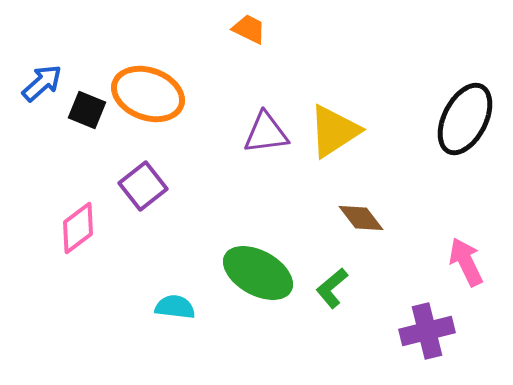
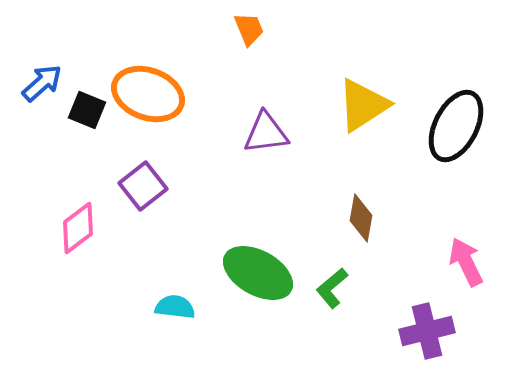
orange trapezoid: rotated 42 degrees clockwise
black ellipse: moved 9 px left, 7 px down
yellow triangle: moved 29 px right, 26 px up
brown diamond: rotated 48 degrees clockwise
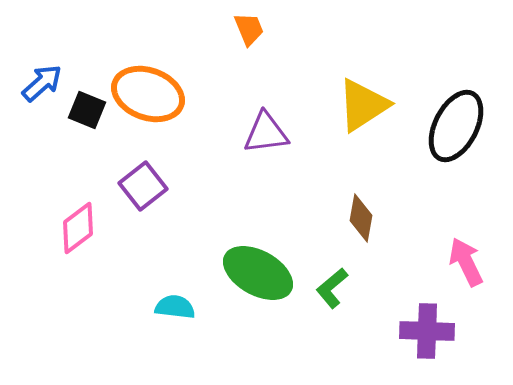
purple cross: rotated 16 degrees clockwise
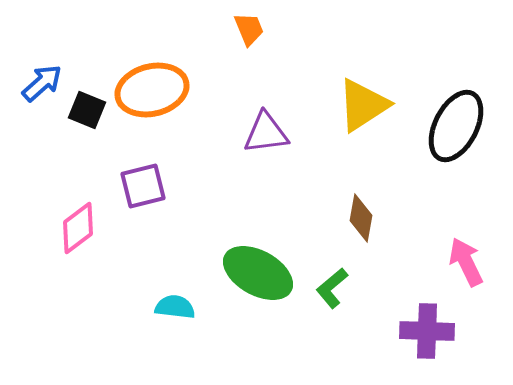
orange ellipse: moved 4 px right, 4 px up; rotated 34 degrees counterclockwise
purple square: rotated 24 degrees clockwise
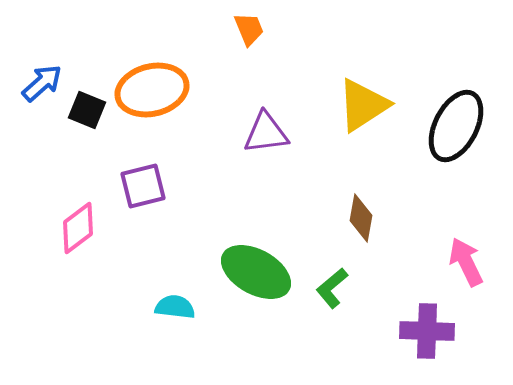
green ellipse: moved 2 px left, 1 px up
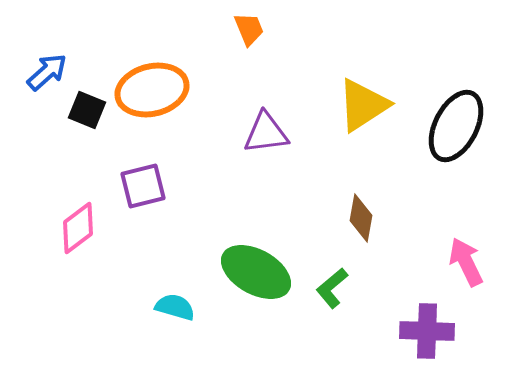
blue arrow: moved 5 px right, 11 px up
cyan semicircle: rotated 9 degrees clockwise
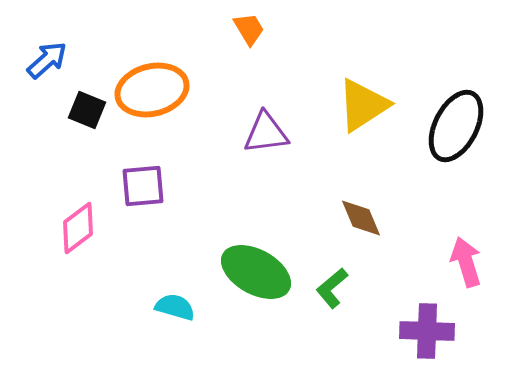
orange trapezoid: rotated 9 degrees counterclockwise
blue arrow: moved 12 px up
purple square: rotated 9 degrees clockwise
brown diamond: rotated 33 degrees counterclockwise
pink arrow: rotated 9 degrees clockwise
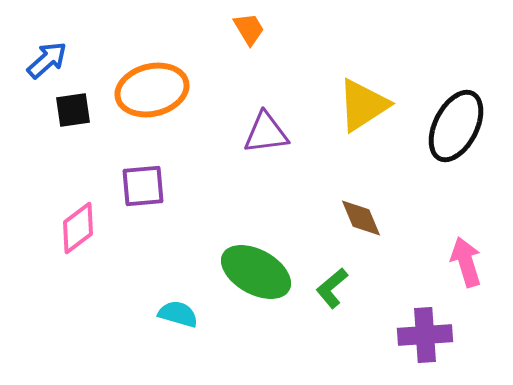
black square: moved 14 px left; rotated 30 degrees counterclockwise
cyan semicircle: moved 3 px right, 7 px down
purple cross: moved 2 px left, 4 px down; rotated 6 degrees counterclockwise
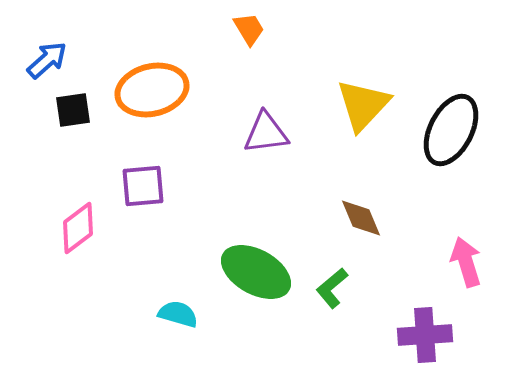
yellow triangle: rotated 14 degrees counterclockwise
black ellipse: moved 5 px left, 4 px down
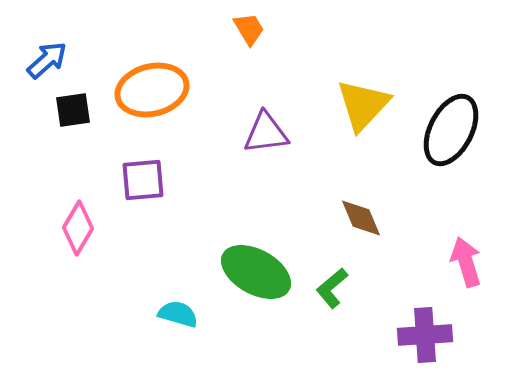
purple square: moved 6 px up
pink diamond: rotated 22 degrees counterclockwise
